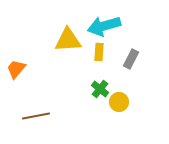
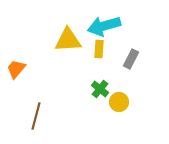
yellow rectangle: moved 3 px up
brown line: rotated 64 degrees counterclockwise
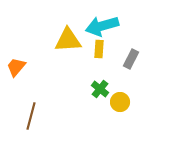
cyan arrow: moved 2 px left
orange trapezoid: moved 2 px up
yellow circle: moved 1 px right
brown line: moved 5 px left
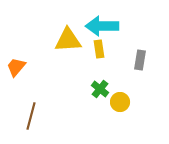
cyan arrow: rotated 16 degrees clockwise
yellow rectangle: rotated 12 degrees counterclockwise
gray rectangle: moved 9 px right, 1 px down; rotated 18 degrees counterclockwise
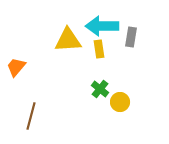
gray rectangle: moved 9 px left, 23 px up
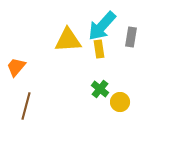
cyan arrow: rotated 48 degrees counterclockwise
brown line: moved 5 px left, 10 px up
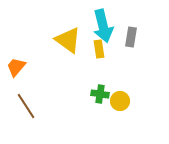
cyan arrow: moved 1 px right; rotated 56 degrees counterclockwise
yellow triangle: rotated 40 degrees clockwise
green cross: moved 5 px down; rotated 30 degrees counterclockwise
yellow circle: moved 1 px up
brown line: rotated 48 degrees counterclockwise
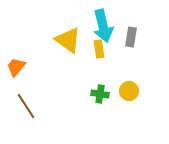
yellow circle: moved 9 px right, 10 px up
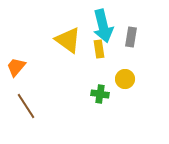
yellow circle: moved 4 px left, 12 px up
